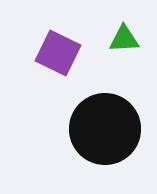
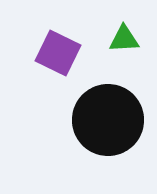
black circle: moved 3 px right, 9 px up
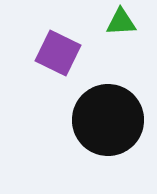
green triangle: moved 3 px left, 17 px up
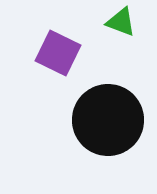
green triangle: rotated 24 degrees clockwise
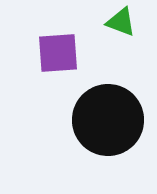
purple square: rotated 30 degrees counterclockwise
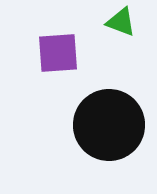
black circle: moved 1 px right, 5 px down
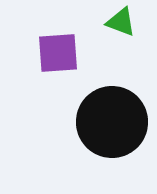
black circle: moved 3 px right, 3 px up
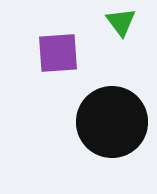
green triangle: rotated 32 degrees clockwise
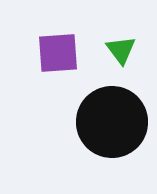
green triangle: moved 28 px down
